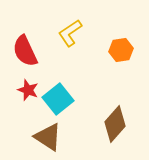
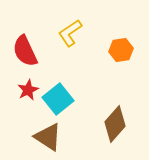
red star: rotated 25 degrees clockwise
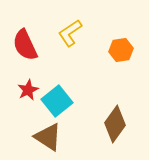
red semicircle: moved 6 px up
cyan square: moved 1 px left, 2 px down
brown diamond: rotated 6 degrees counterclockwise
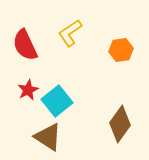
brown diamond: moved 5 px right
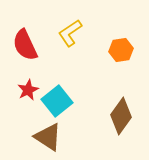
brown diamond: moved 1 px right, 8 px up
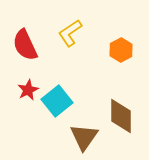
orange hexagon: rotated 20 degrees counterclockwise
brown diamond: rotated 36 degrees counterclockwise
brown triangle: moved 36 px right; rotated 32 degrees clockwise
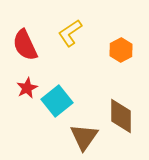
red star: moved 1 px left, 2 px up
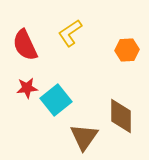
orange hexagon: moved 6 px right; rotated 25 degrees clockwise
red star: rotated 20 degrees clockwise
cyan square: moved 1 px left, 1 px up
